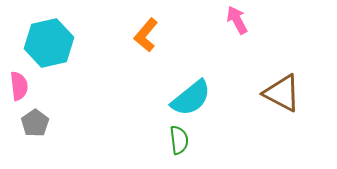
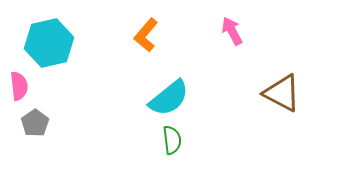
pink arrow: moved 5 px left, 11 px down
cyan semicircle: moved 22 px left
green semicircle: moved 7 px left
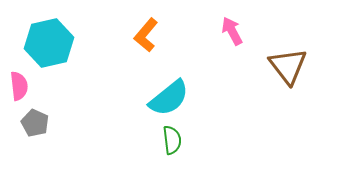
brown triangle: moved 6 px right, 27 px up; rotated 24 degrees clockwise
gray pentagon: rotated 12 degrees counterclockwise
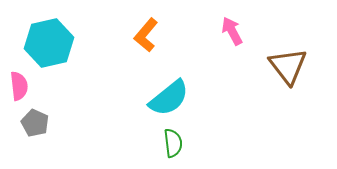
green semicircle: moved 1 px right, 3 px down
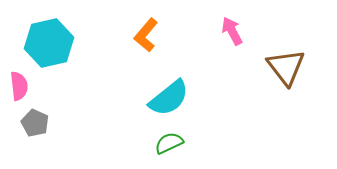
brown triangle: moved 2 px left, 1 px down
green semicircle: moved 4 px left; rotated 108 degrees counterclockwise
